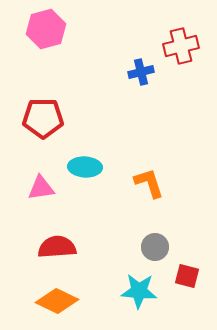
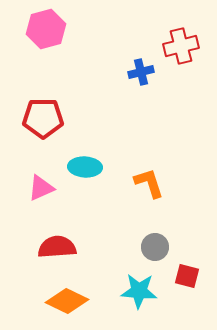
pink triangle: rotated 16 degrees counterclockwise
orange diamond: moved 10 px right
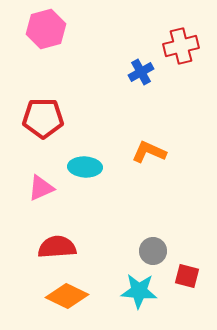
blue cross: rotated 15 degrees counterclockwise
orange L-shape: moved 31 px up; rotated 48 degrees counterclockwise
gray circle: moved 2 px left, 4 px down
orange diamond: moved 5 px up
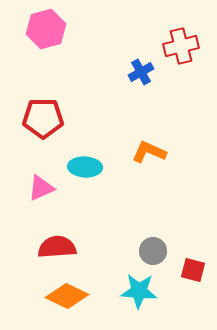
red square: moved 6 px right, 6 px up
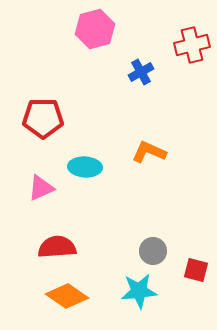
pink hexagon: moved 49 px right
red cross: moved 11 px right, 1 px up
red square: moved 3 px right
cyan star: rotated 9 degrees counterclockwise
orange diamond: rotated 9 degrees clockwise
